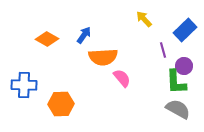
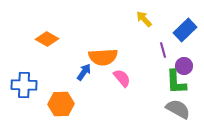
blue arrow: moved 37 px down
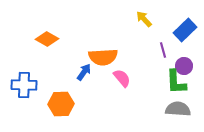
gray semicircle: rotated 25 degrees counterclockwise
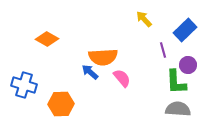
purple circle: moved 4 px right, 1 px up
blue arrow: moved 6 px right; rotated 84 degrees counterclockwise
blue cross: rotated 15 degrees clockwise
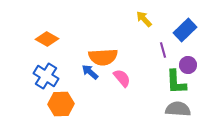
blue cross: moved 22 px right, 9 px up; rotated 15 degrees clockwise
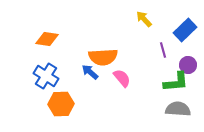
orange diamond: rotated 20 degrees counterclockwise
green L-shape: rotated 92 degrees counterclockwise
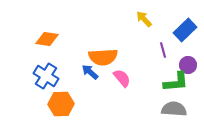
gray semicircle: moved 4 px left
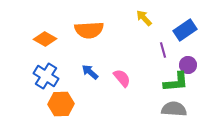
yellow arrow: moved 1 px up
blue rectangle: rotated 10 degrees clockwise
orange diamond: moved 2 px left; rotated 20 degrees clockwise
orange semicircle: moved 14 px left, 27 px up
